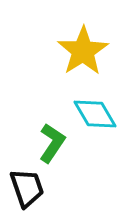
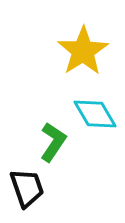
green L-shape: moved 1 px right, 1 px up
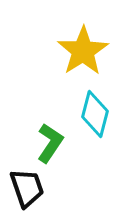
cyan diamond: rotated 45 degrees clockwise
green L-shape: moved 3 px left, 1 px down
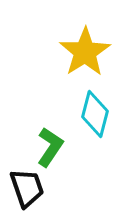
yellow star: moved 2 px right, 1 px down
green L-shape: moved 4 px down
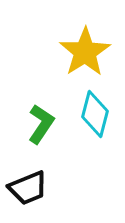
green L-shape: moved 9 px left, 23 px up
black trapezoid: moved 1 px right; rotated 87 degrees clockwise
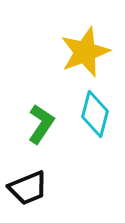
yellow star: rotated 12 degrees clockwise
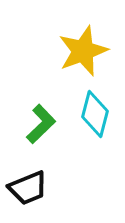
yellow star: moved 2 px left, 1 px up
green L-shape: rotated 12 degrees clockwise
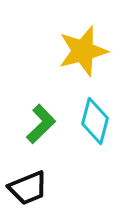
yellow star: rotated 6 degrees clockwise
cyan diamond: moved 7 px down
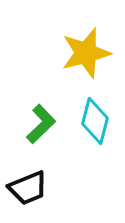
yellow star: moved 3 px right, 2 px down
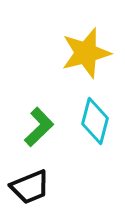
green L-shape: moved 2 px left, 3 px down
black trapezoid: moved 2 px right, 1 px up
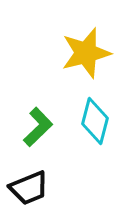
green L-shape: moved 1 px left
black trapezoid: moved 1 px left, 1 px down
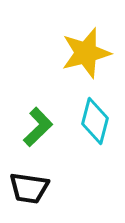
black trapezoid: rotated 30 degrees clockwise
